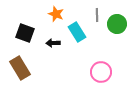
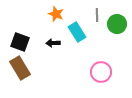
black square: moved 5 px left, 9 px down
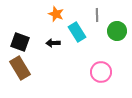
green circle: moved 7 px down
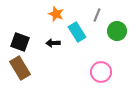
gray line: rotated 24 degrees clockwise
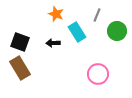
pink circle: moved 3 px left, 2 px down
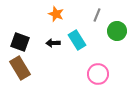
cyan rectangle: moved 8 px down
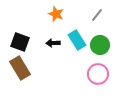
gray line: rotated 16 degrees clockwise
green circle: moved 17 px left, 14 px down
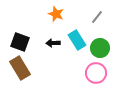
gray line: moved 2 px down
green circle: moved 3 px down
pink circle: moved 2 px left, 1 px up
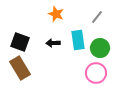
cyan rectangle: moved 1 px right; rotated 24 degrees clockwise
